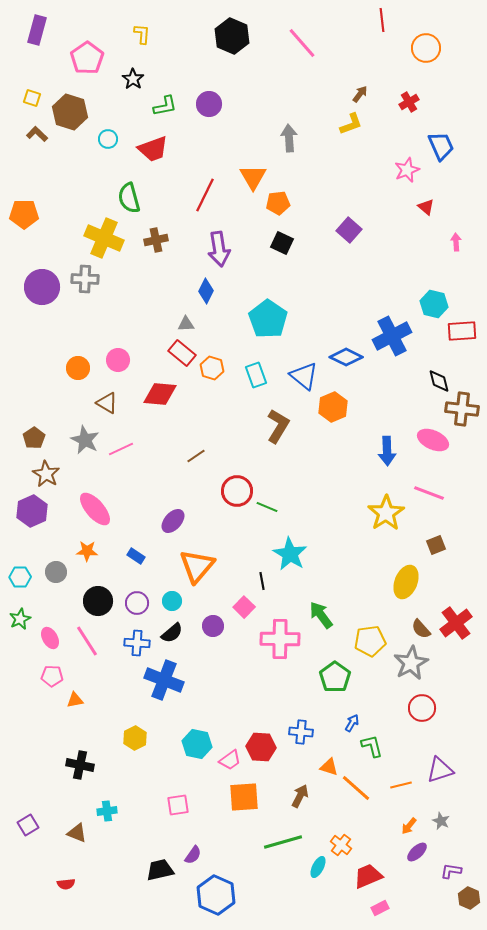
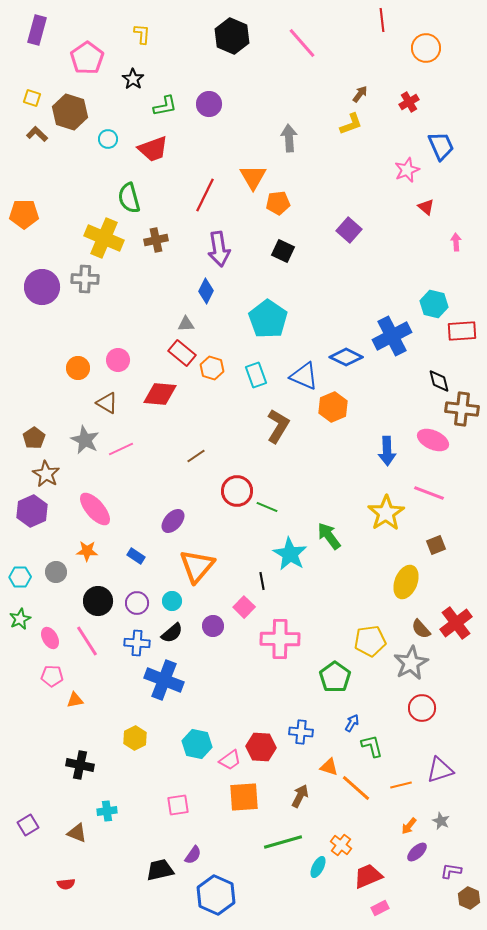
black square at (282, 243): moved 1 px right, 8 px down
blue triangle at (304, 376): rotated 16 degrees counterclockwise
green arrow at (321, 615): moved 8 px right, 79 px up
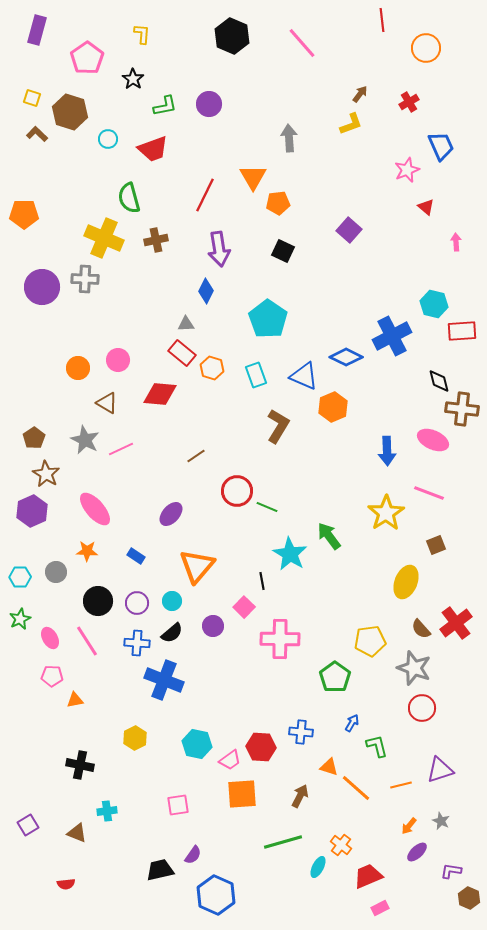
purple ellipse at (173, 521): moved 2 px left, 7 px up
gray star at (411, 663): moved 3 px right, 5 px down; rotated 24 degrees counterclockwise
green L-shape at (372, 746): moved 5 px right
orange square at (244, 797): moved 2 px left, 3 px up
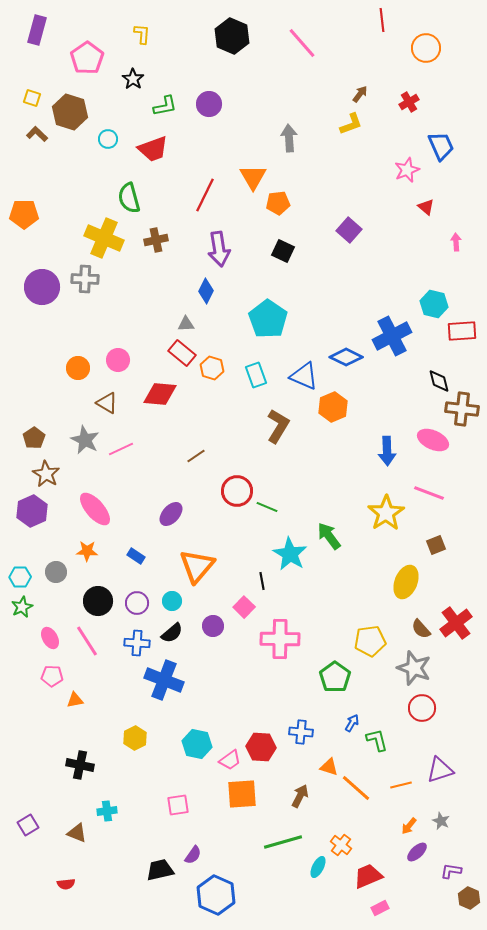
green star at (20, 619): moved 2 px right, 12 px up
green L-shape at (377, 746): moved 6 px up
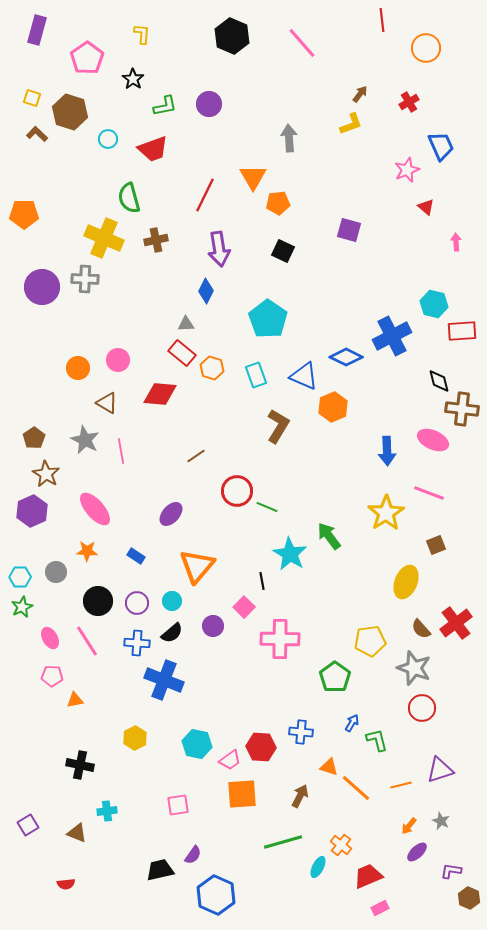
purple square at (349, 230): rotated 25 degrees counterclockwise
pink line at (121, 449): moved 2 px down; rotated 75 degrees counterclockwise
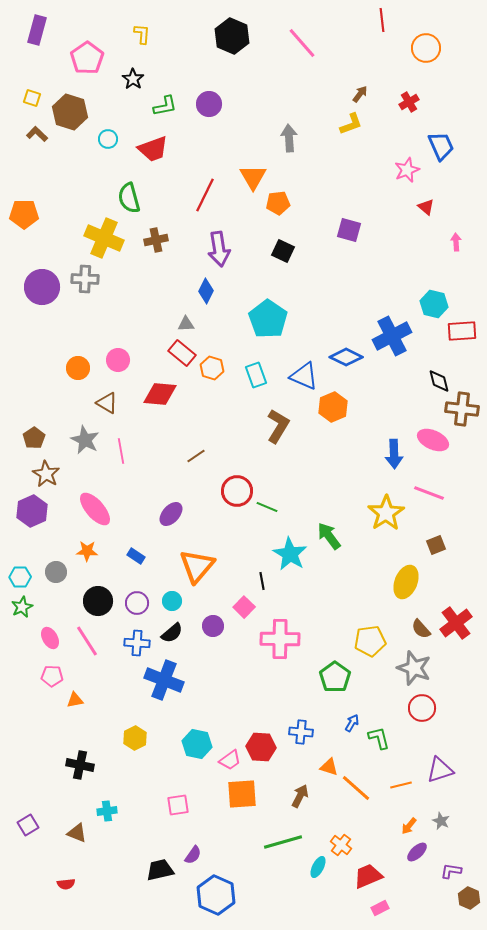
blue arrow at (387, 451): moved 7 px right, 3 px down
green L-shape at (377, 740): moved 2 px right, 2 px up
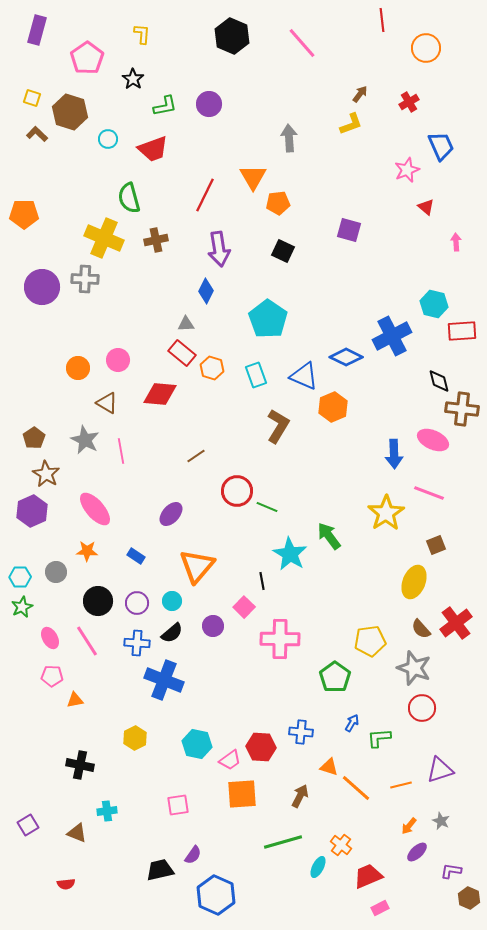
yellow ellipse at (406, 582): moved 8 px right
green L-shape at (379, 738): rotated 80 degrees counterclockwise
